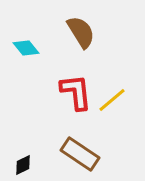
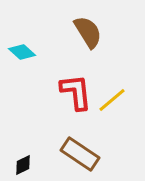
brown semicircle: moved 7 px right
cyan diamond: moved 4 px left, 4 px down; rotated 8 degrees counterclockwise
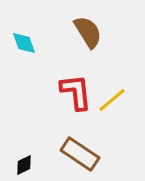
cyan diamond: moved 2 px right, 9 px up; rotated 28 degrees clockwise
black diamond: moved 1 px right
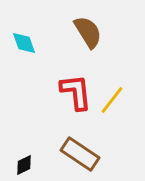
yellow line: rotated 12 degrees counterclockwise
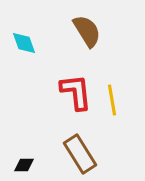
brown semicircle: moved 1 px left, 1 px up
yellow line: rotated 48 degrees counterclockwise
brown rectangle: rotated 24 degrees clockwise
black diamond: rotated 25 degrees clockwise
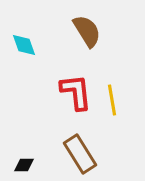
cyan diamond: moved 2 px down
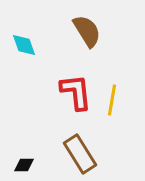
yellow line: rotated 20 degrees clockwise
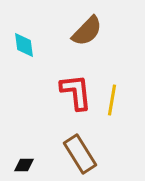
brown semicircle: rotated 76 degrees clockwise
cyan diamond: rotated 12 degrees clockwise
